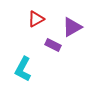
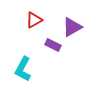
red triangle: moved 2 px left, 1 px down
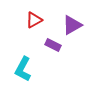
purple triangle: moved 2 px up
